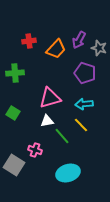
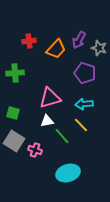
green square: rotated 16 degrees counterclockwise
gray square: moved 24 px up
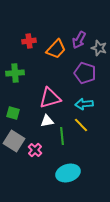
green line: rotated 36 degrees clockwise
pink cross: rotated 24 degrees clockwise
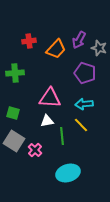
pink triangle: rotated 20 degrees clockwise
